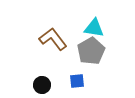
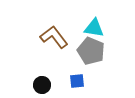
brown L-shape: moved 1 px right, 2 px up
gray pentagon: rotated 20 degrees counterclockwise
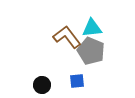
cyan triangle: moved 2 px left; rotated 15 degrees counterclockwise
brown L-shape: moved 13 px right
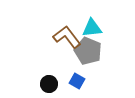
gray pentagon: moved 3 px left
blue square: rotated 35 degrees clockwise
black circle: moved 7 px right, 1 px up
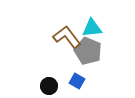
black circle: moved 2 px down
